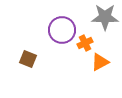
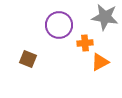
gray star: rotated 8 degrees clockwise
purple circle: moved 3 px left, 5 px up
orange cross: rotated 21 degrees clockwise
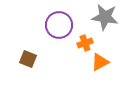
orange cross: rotated 14 degrees counterclockwise
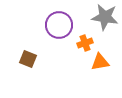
orange triangle: rotated 18 degrees clockwise
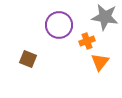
orange cross: moved 2 px right, 2 px up
orange triangle: rotated 42 degrees counterclockwise
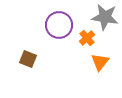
orange cross: moved 3 px up; rotated 21 degrees counterclockwise
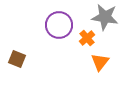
brown square: moved 11 px left
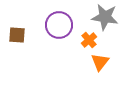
orange cross: moved 2 px right, 2 px down
brown square: moved 24 px up; rotated 18 degrees counterclockwise
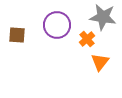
gray star: moved 2 px left
purple circle: moved 2 px left
orange cross: moved 2 px left, 1 px up
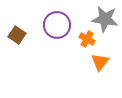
gray star: moved 2 px right, 2 px down
brown square: rotated 30 degrees clockwise
orange cross: rotated 21 degrees counterclockwise
